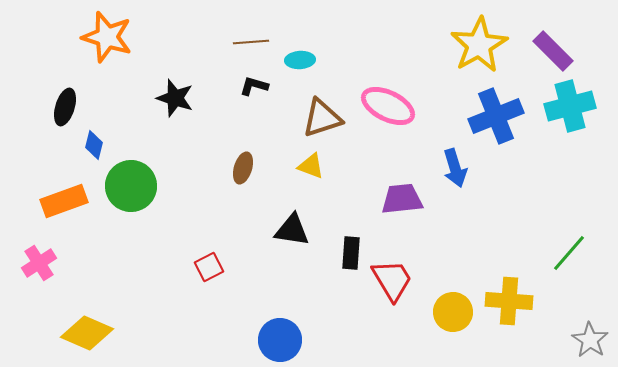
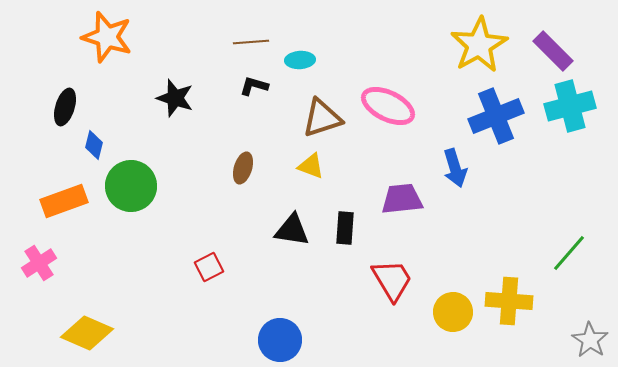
black rectangle: moved 6 px left, 25 px up
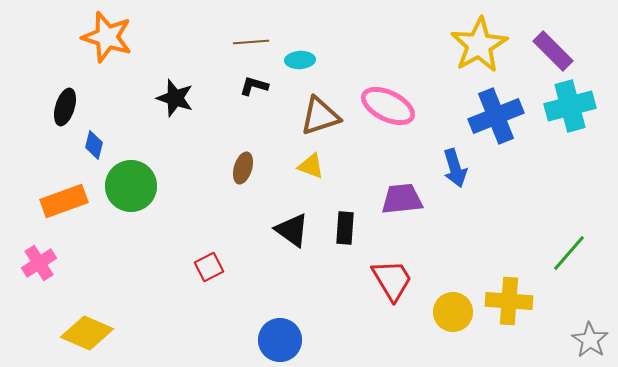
brown triangle: moved 2 px left, 2 px up
black triangle: rotated 27 degrees clockwise
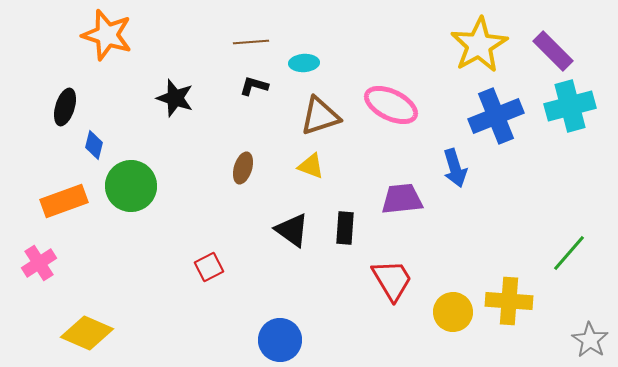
orange star: moved 2 px up
cyan ellipse: moved 4 px right, 3 px down
pink ellipse: moved 3 px right, 1 px up
